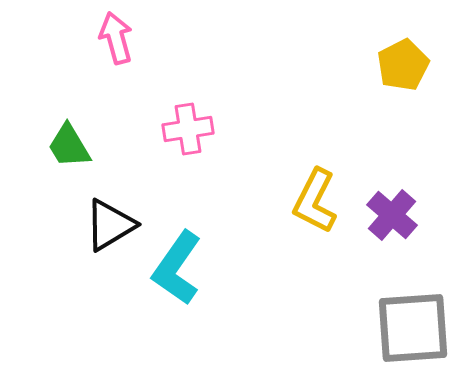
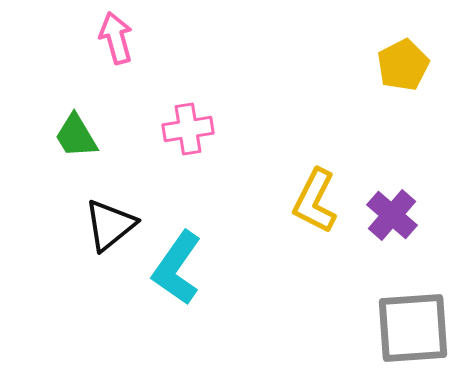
green trapezoid: moved 7 px right, 10 px up
black triangle: rotated 8 degrees counterclockwise
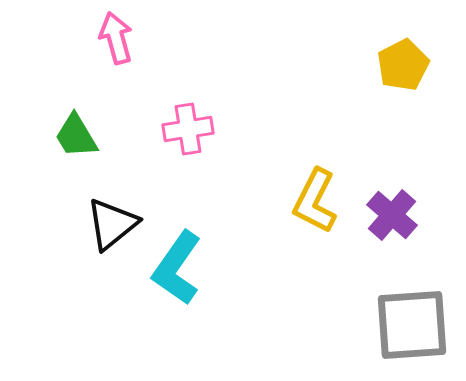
black triangle: moved 2 px right, 1 px up
gray square: moved 1 px left, 3 px up
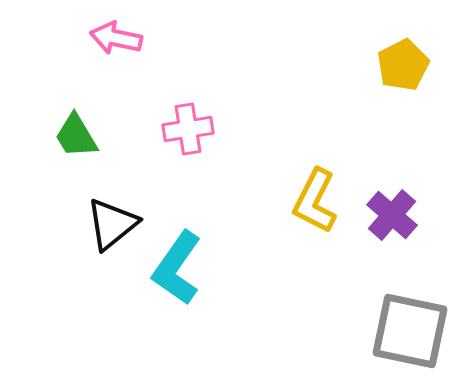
pink arrow: rotated 63 degrees counterclockwise
gray square: moved 2 px left, 6 px down; rotated 16 degrees clockwise
